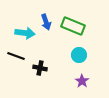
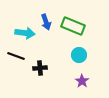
black cross: rotated 16 degrees counterclockwise
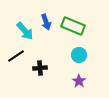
cyan arrow: moved 2 px up; rotated 42 degrees clockwise
black line: rotated 54 degrees counterclockwise
purple star: moved 3 px left
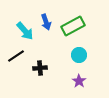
green rectangle: rotated 50 degrees counterclockwise
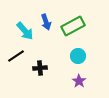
cyan circle: moved 1 px left, 1 px down
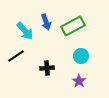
cyan circle: moved 3 px right
black cross: moved 7 px right
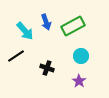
black cross: rotated 24 degrees clockwise
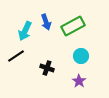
cyan arrow: rotated 66 degrees clockwise
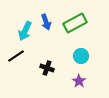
green rectangle: moved 2 px right, 3 px up
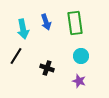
green rectangle: rotated 70 degrees counterclockwise
cyan arrow: moved 2 px left, 2 px up; rotated 36 degrees counterclockwise
black line: rotated 24 degrees counterclockwise
purple star: rotated 16 degrees counterclockwise
